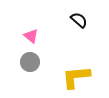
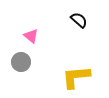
gray circle: moved 9 px left
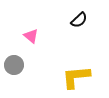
black semicircle: rotated 96 degrees clockwise
gray circle: moved 7 px left, 3 px down
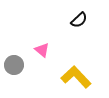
pink triangle: moved 11 px right, 14 px down
yellow L-shape: rotated 52 degrees clockwise
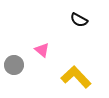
black semicircle: rotated 72 degrees clockwise
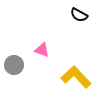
black semicircle: moved 5 px up
pink triangle: rotated 21 degrees counterclockwise
